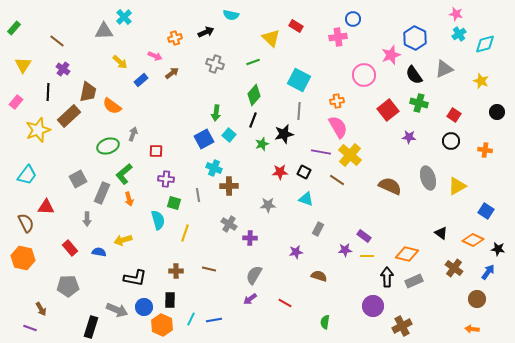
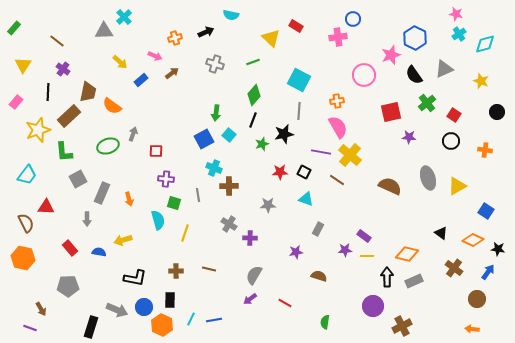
green cross at (419, 103): moved 8 px right; rotated 36 degrees clockwise
red square at (388, 110): moved 3 px right, 2 px down; rotated 25 degrees clockwise
green L-shape at (124, 174): moved 60 px left, 22 px up; rotated 55 degrees counterclockwise
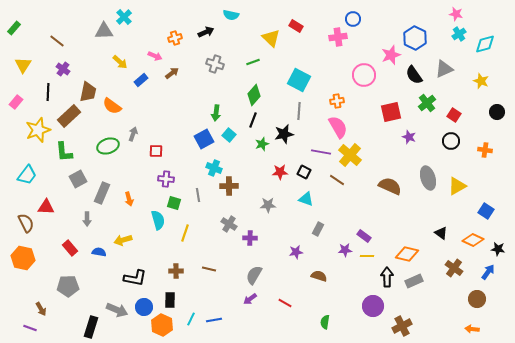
purple star at (409, 137): rotated 16 degrees clockwise
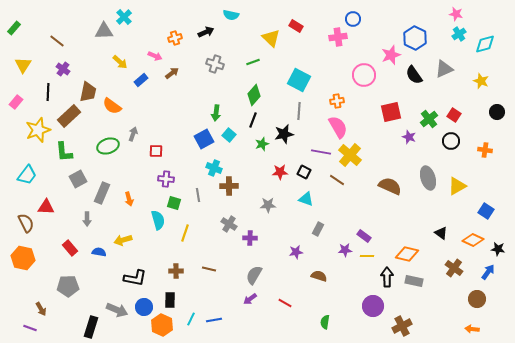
green cross at (427, 103): moved 2 px right, 16 px down
gray rectangle at (414, 281): rotated 36 degrees clockwise
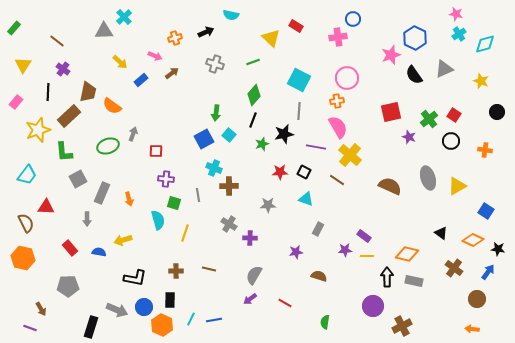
pink circle at (364, 75): moved 17 px left, 3 px down
purple line at (321, 152): moved 5 px left, 5 px up
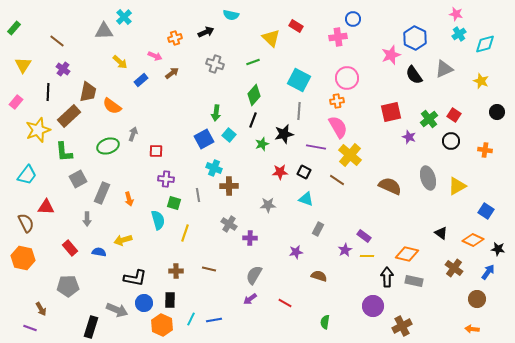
purple star at (345, 250): rotated 24 degrees counterclockwise
blue circle at (144, 307): moved 4 px up
